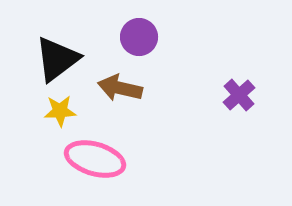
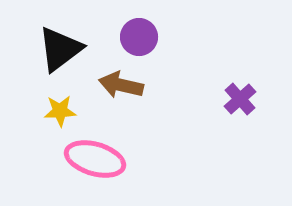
black triangle: moved 3 px right, 10 px up
brown arrow: moved 1 px right, 3 px up
purple cross: moved 1 px right, 4 px down
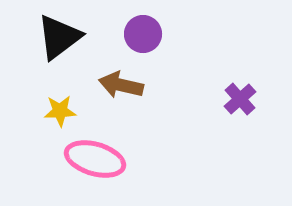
purple circle: moved 4 px right, 3 px up
black triangle: moved 1 px left, 12 px up
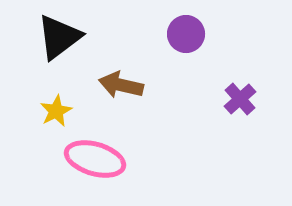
purple circle: moved 43 px right
yellow star: moved 4 px left; rotated 24 degrees counterclockwise
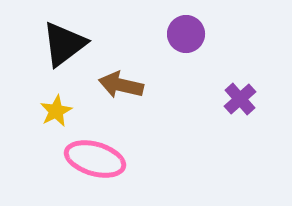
black triangle: moved 5 px right, 7 px down
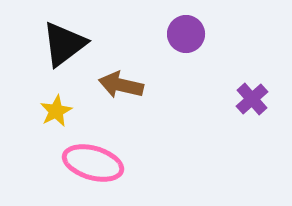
purple cross: moved 12 px right
pink ellipse: moved 2 px left, 4 px down
